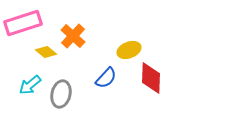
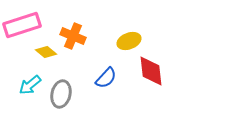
pink rectangle: moved 1 px left, 2 px down
orange cross: rotated 20 degrees counterclockwise
yellow ellipse: moved 9 px up
red diamond: moved 7 px up; rotated 8 degrees counterclockwise
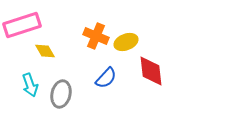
orange cross: moved 23 px right
yellow ellipse: moved 3 px left, 1 px down
yellow diamond: moved 1 px left, 1 px up; rotated 20 degrees clockwise
cyan arrow: rotated 70 degrees counterclockwise
